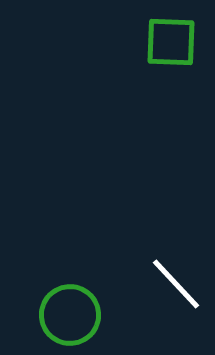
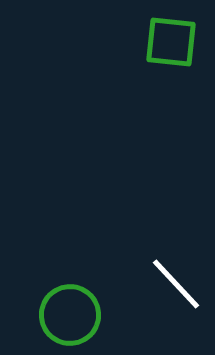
green square: rotated 4 degrees clockwise
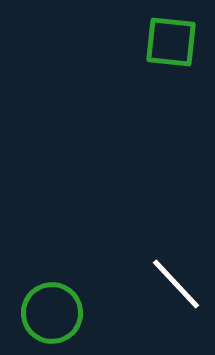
green circle: moved 18 px left, 2 px up
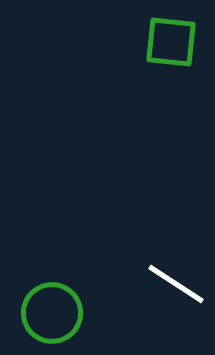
white line: rotated 14 degrees counterclockwise
